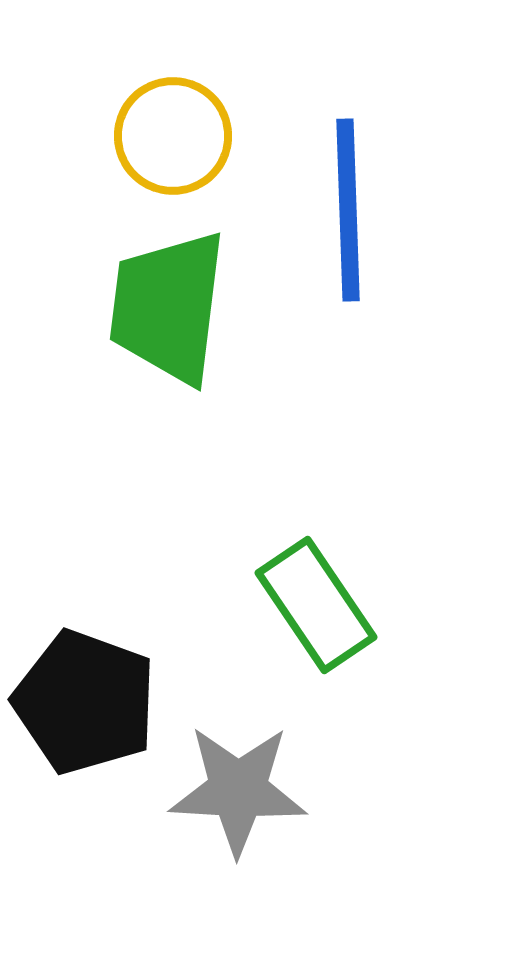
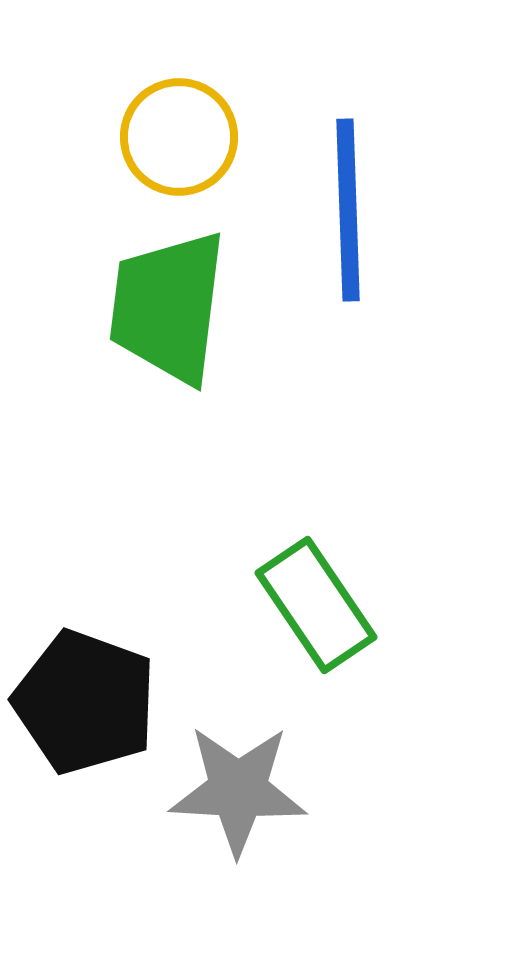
yellow circle: moved 6 px right, 1 px down
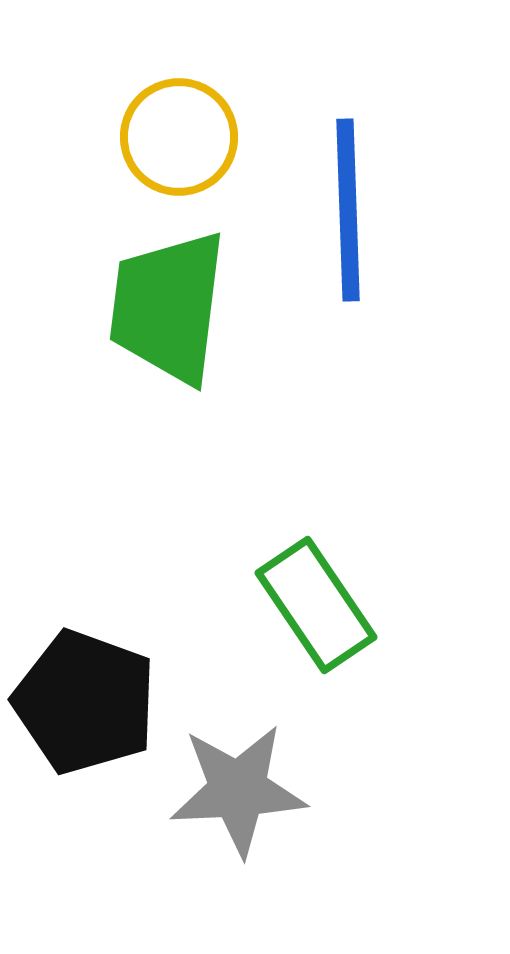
gray star: rotated 6 degrees counterclockwise
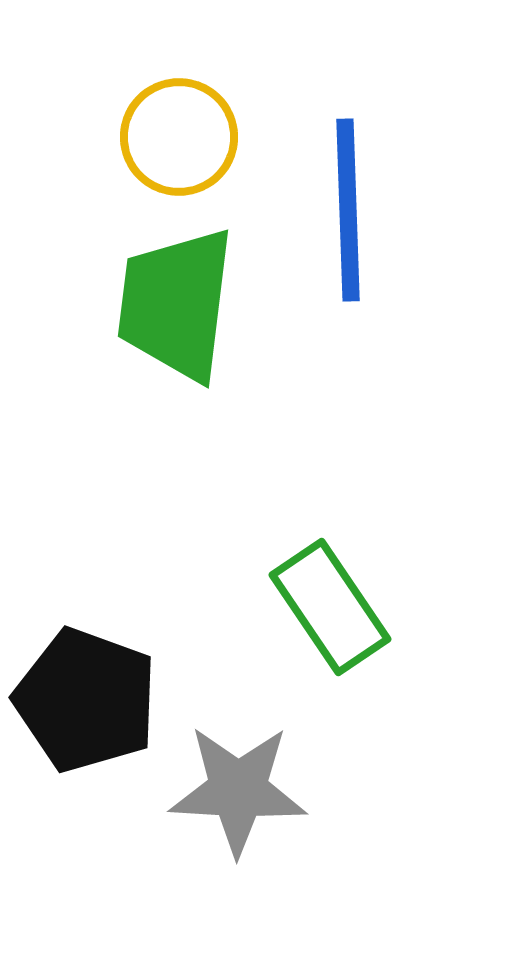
green trapezoid: moved 8 px right, 3 px up
green rectangle: moved 14 px right, 2 px down
black pentagon: moved 1 px right, 2 px up
gray star: rotated 6 degrees clockwise
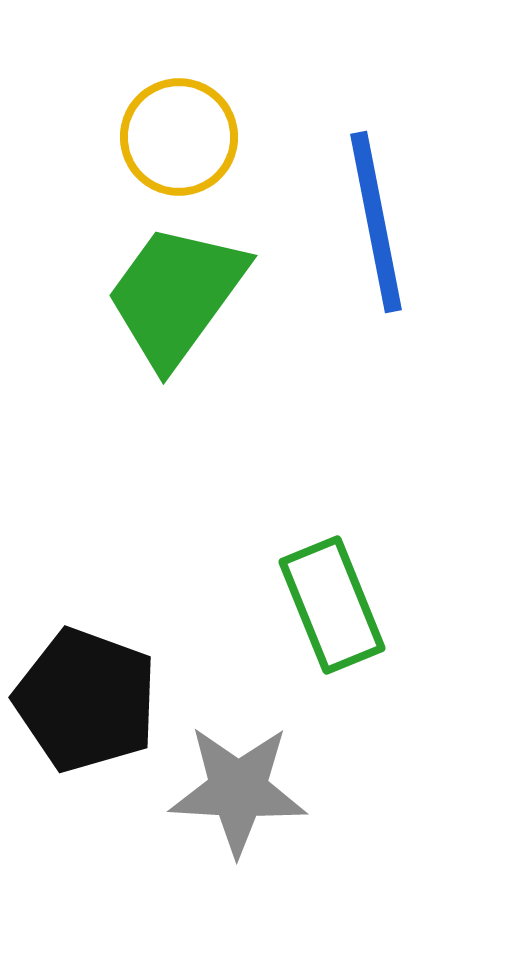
blue line: moved 28 px right, 12 px down; rotated 9 degrees counterclockwise
green trapezoid: moved 9 px up; rotated 29 degrees clockwise
green rectangle: moved 2 px right, 2 px up; rotated 12 degrees clockwise
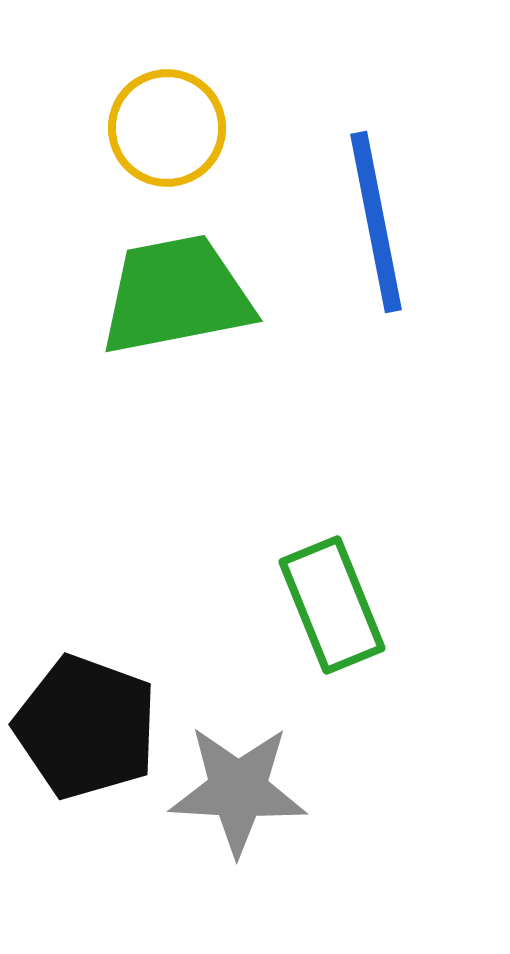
yellow circle: moved 12 px left, 9 px up
green trapezoid: rotated 43 degrees clockwise
black pentagon: moved 27 px down
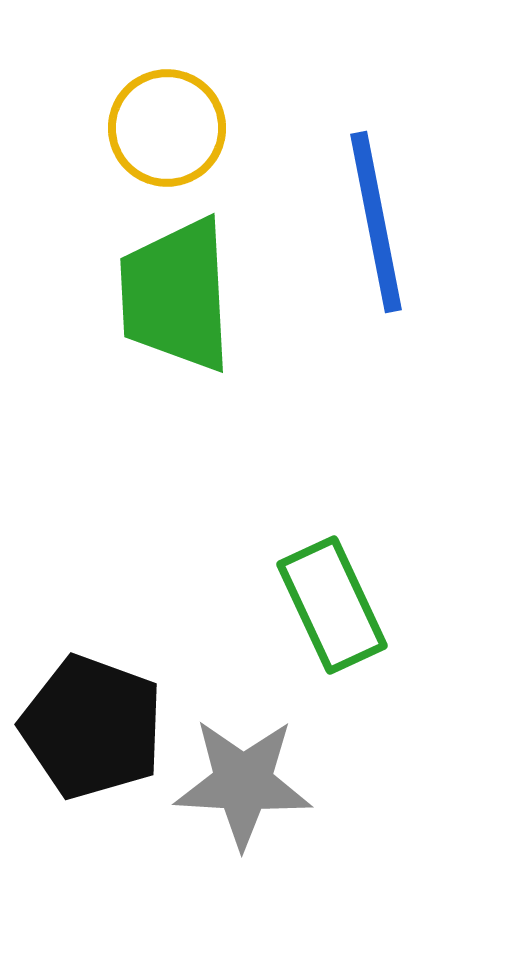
green trapezoid: rotated 82 degrees counterclockwise
green rectangle: rotated 3 degrees counterclockwise
black pentagon: moved 6 px right
gray star: moved 5 px right, 7 px up
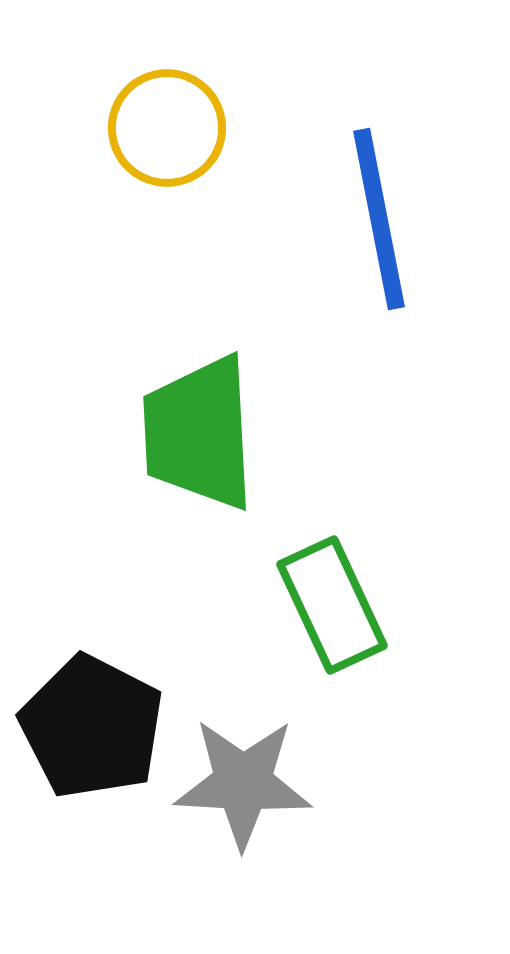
blue line: moved 3 px right, 3 px up
green trapezoid: moved 23 px right, 138 px down
black pentagon: rotated 7 degrees clockwise
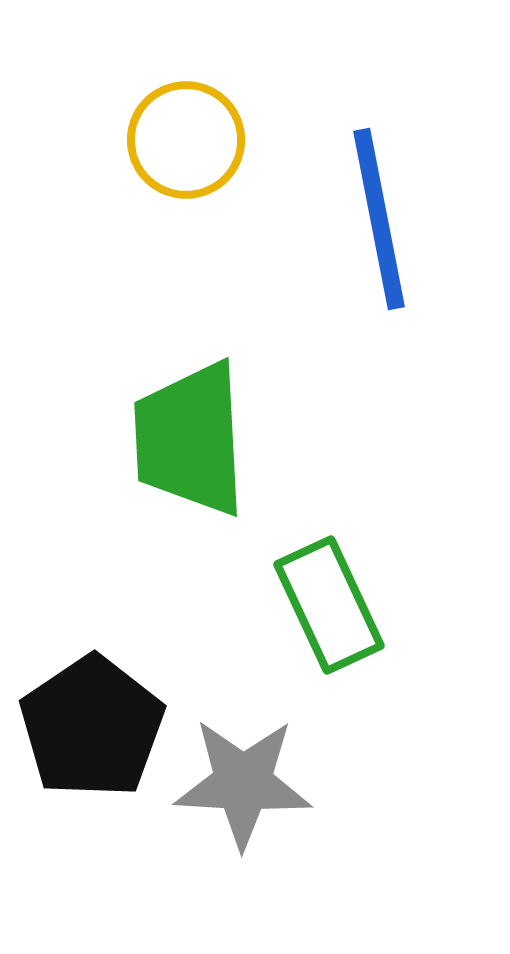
yellow circle: moved 19 px right, 12 px down
green trapezoid: moved 9 px left, 6 px down
green rectangle: moved 3 px left
black pentagon: rotated 11 degrees clockwise
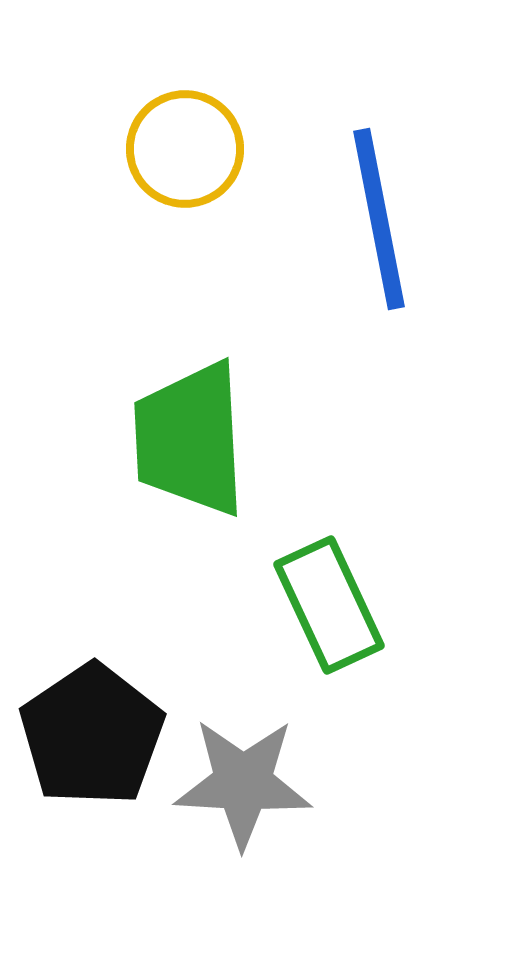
yellow circle: moved 1 px left, 9 px down
black pentagon: moved 8 px down
